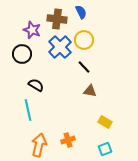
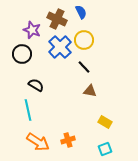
brown cross: rotated 18 degrees clockwise
orange arrow: moved 1 px left, 3 px up; rotated 110 degrees clockwise
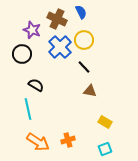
cyan line: moved 1 px up
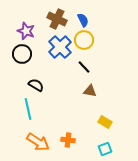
blue semicircle: moved 2 px right, 8 px down
purple star: moved 6 px left, 1 px down
orange cross: rotated 24 degrees clockwise
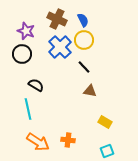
cyan square: moved 2 px right, 2 px down
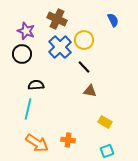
blue semicircle: moved 30 px right
black semicircle: rotated 35 degrees counterclockwise
cyan line: rotated 25 degrees clockwise
orange arrow: moved 1 px left, 1 px down
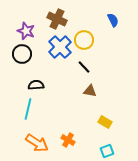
orange cross: rotated 24 degrees clockwise
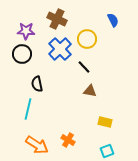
purple star: rotated 18 degrees counterclockwise
yellow circle: moved 3 px right, 1 px up
blue cross: moved 2 px down
black semicircle: moved 1 px right, 1 px up; rotated 98 degrees counterclockwise
yellow rectangle: rotated 16 degrees counterclockwise
orange arrow: moved 2 px down
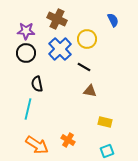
black circle: moved 4 px right, 1 px up
black line: rotated 16 degrees counterclockwise
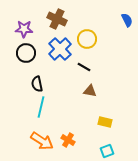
blue semicircle: moved 14 px right
purple star: moved 2 px left, 2 px up
cyan line: moved 13 px right, 2 px up
orange arrow: moved 5 px right, 4 px up
